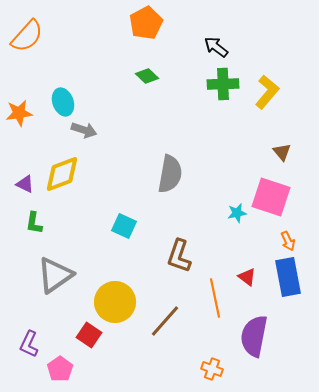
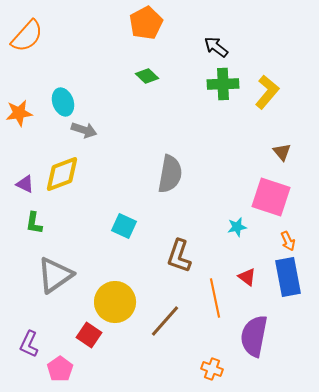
cyan star: moved 14 px down
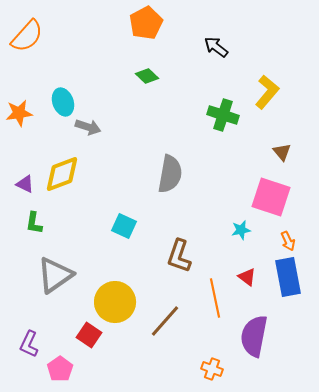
green cross: moved 31 px down; rotated 20 degrees clockwise
gray arrow: moved 4 px right, 3 px up
cyan star: moved 4 px right, 3 px down
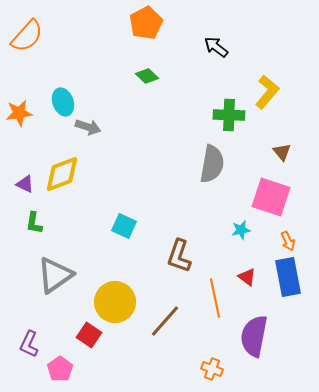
green cross: moved 6 px right; rotated 16 degrees counterclockwise
gray semicircle: moved 42 px right, 10 px up
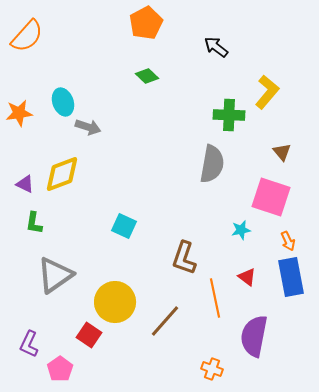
brown L-shape: moved 5 px right, 2 px down
blue rectangle: moved 3 px right
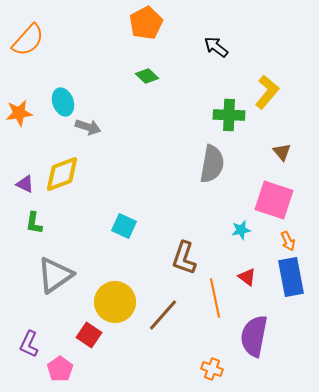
orange semicircle: moved 1 px right, 4 px down
pink square: moved 3 px right, 3 px down
brown line: moved 2 px left, 6 px up
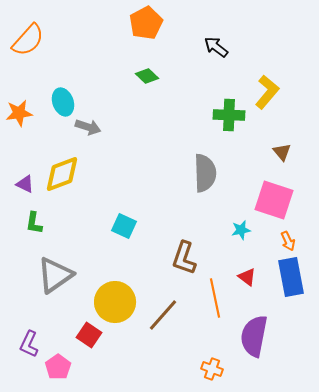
gray semicircle: moved 7 px left, 9 px down; rotated 12 degrees counterclockwise
pink pentagon: moved 2 px left, 2 px up
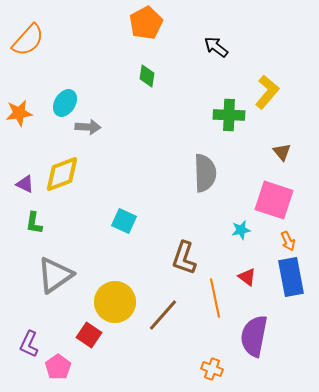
green diamond: rotated 55 degrees clockwise
cyan ellipse: moved 2 px right, 1 px down; rotated 52 degrees clockwise
gray arrow: rotated 15 degrees counterclockwise
cyan square: moved 5 px up
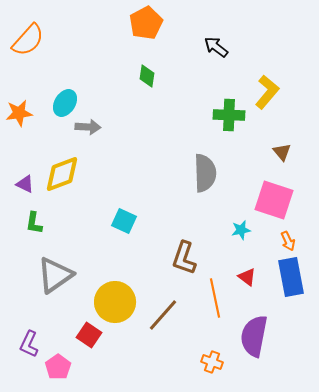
orange cross: moved 7 px up
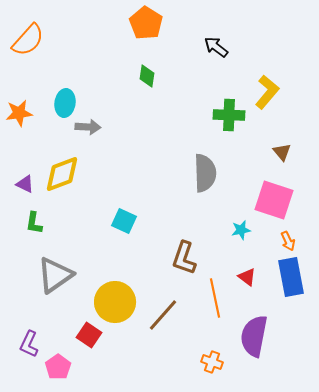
orange pentagon: rotated 12 degrees counterclockwise
cyan ellipse: rotated 24 degrees counterclockwise
